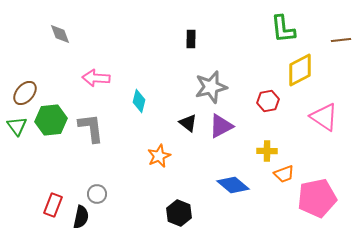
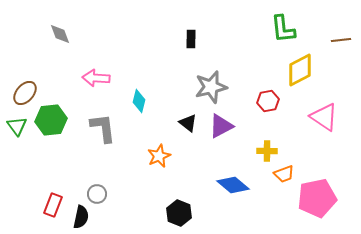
gray L-shape: moved 12 px right
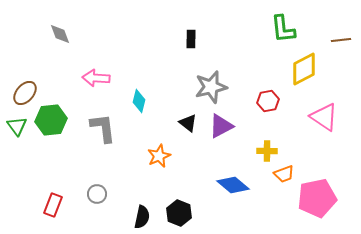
yellow diamond: moved 4 px right, 1 px up
black semicircle: moved 61 px right
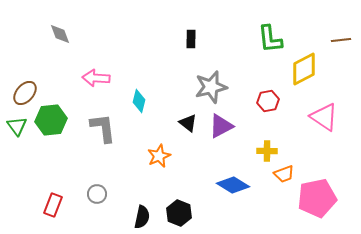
green L-shape: moved 13 px left, 10 px down
blue diamond: rotated 8 degrees counterclockwise
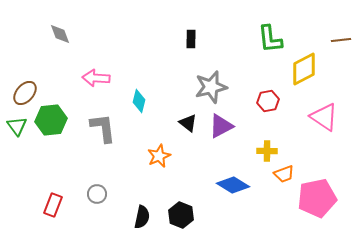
black hexagon: moved 2 px right, 2 px down
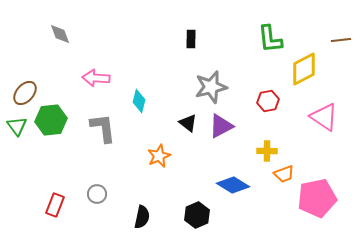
red rectangle: moved 2 px right
black hexagon: moved 16 px right; rotated 15 degrees clockwise
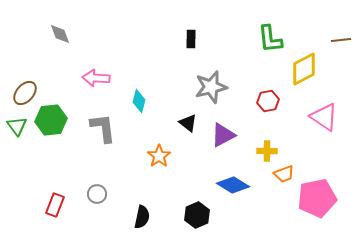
purple triangle: moved 2 px right, 9 px down
orange star: rotated 10 degrees counterclockwise
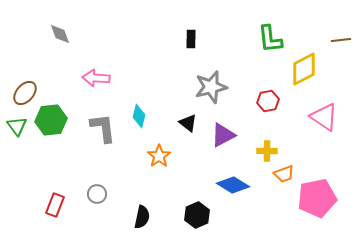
cyan diamond: moved 15 px down
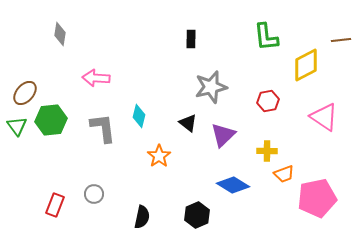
gray diamond: rotated 30 degrees clockwise
green L-shape: moved 4 px left, 2 px up
yellow diamond: moved 2 px right, 4 px up
purple triangle: rotated 16 degrees counterclockwise
gray circle: moved 3 px left
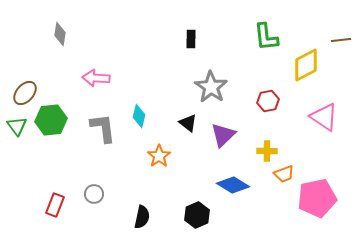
gray star: rotated 24 degrees counterclockwise
